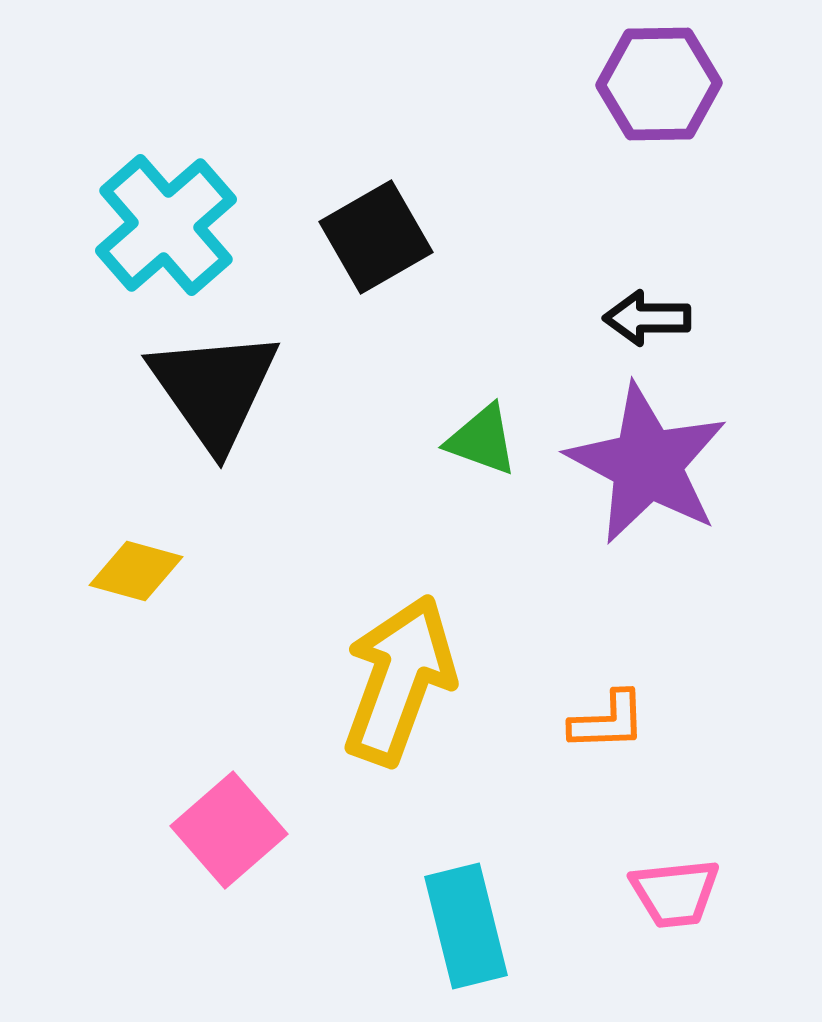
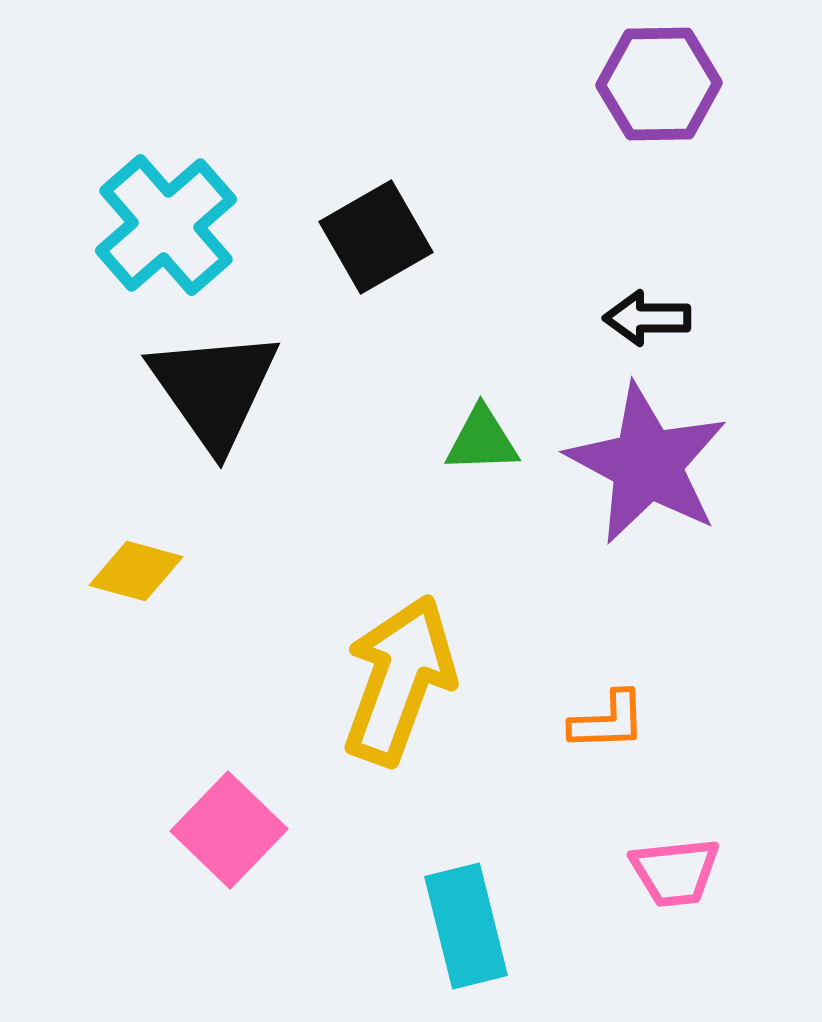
green triangle: rotated 22 degrees counterclockwise
pink square: rotated 5 degrees counterclockwise
pink trapezoid: moved 21 px up
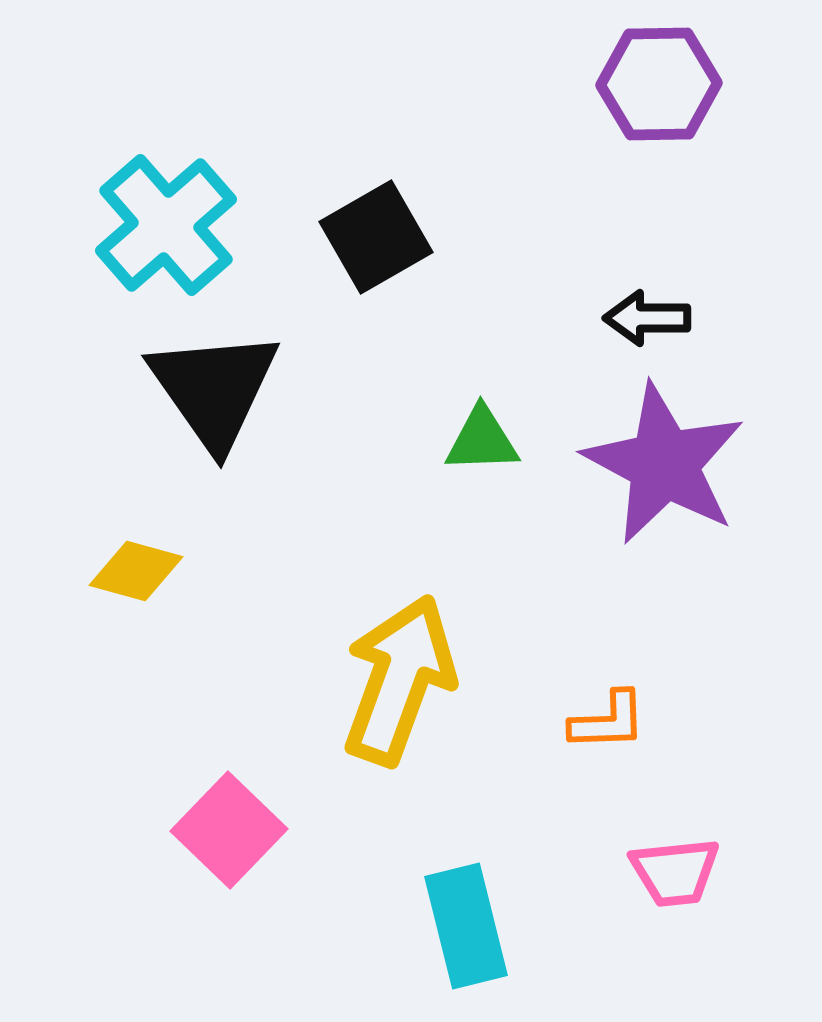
purple star: moved 17 px right
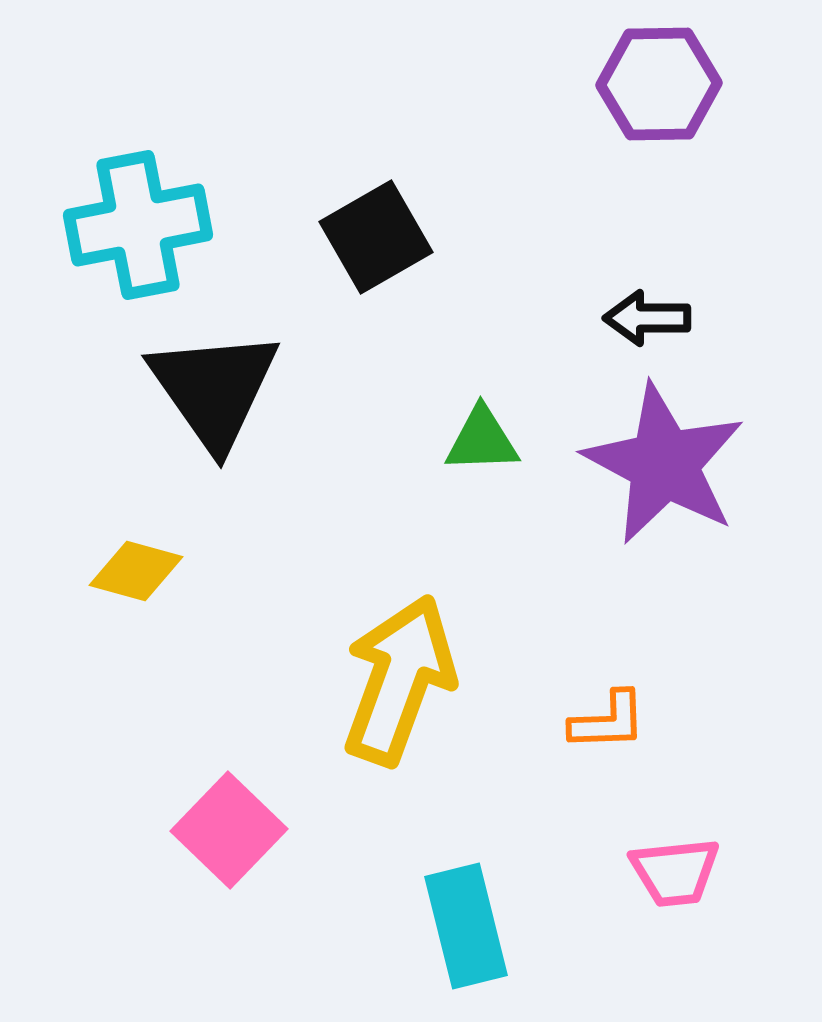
cyan cross: moved 28 px left; rotated 30 degrees clockwise
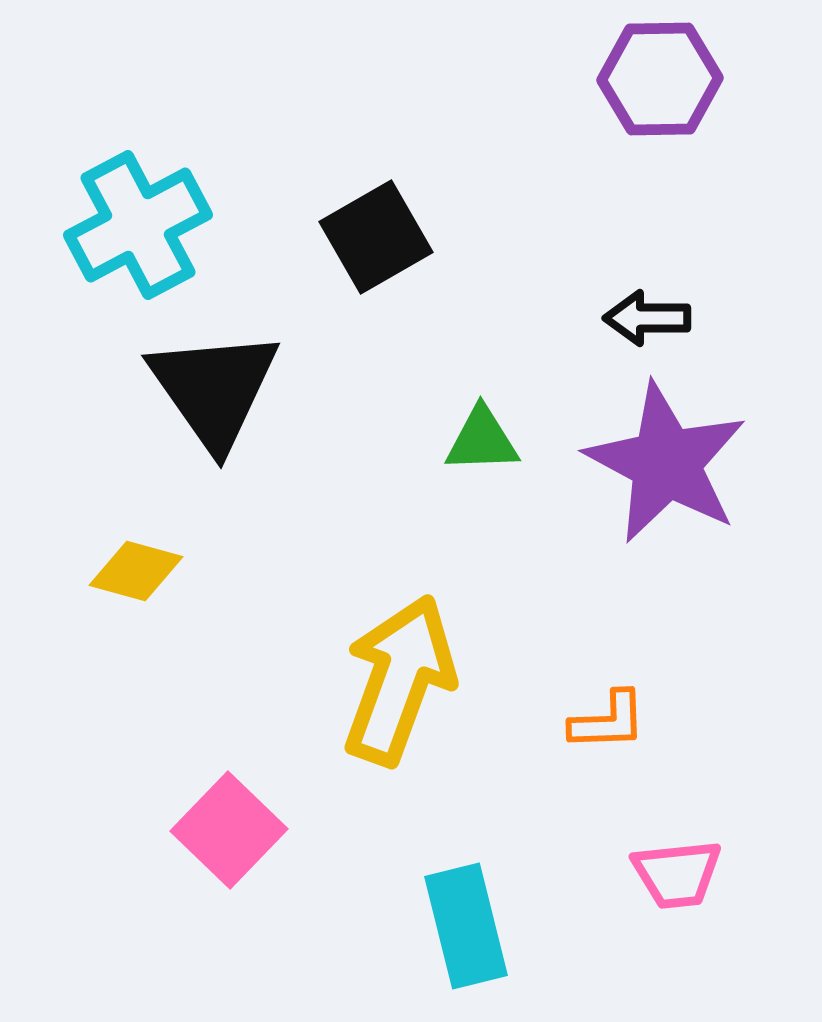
purple hexagon: moved 1 px right, 5 px up
cyan cross: rotated 17 degrees counterclockwise
purple star: moved 2 px right, 1 px up
pink trapezoid: moved 2 px right, 2 px down
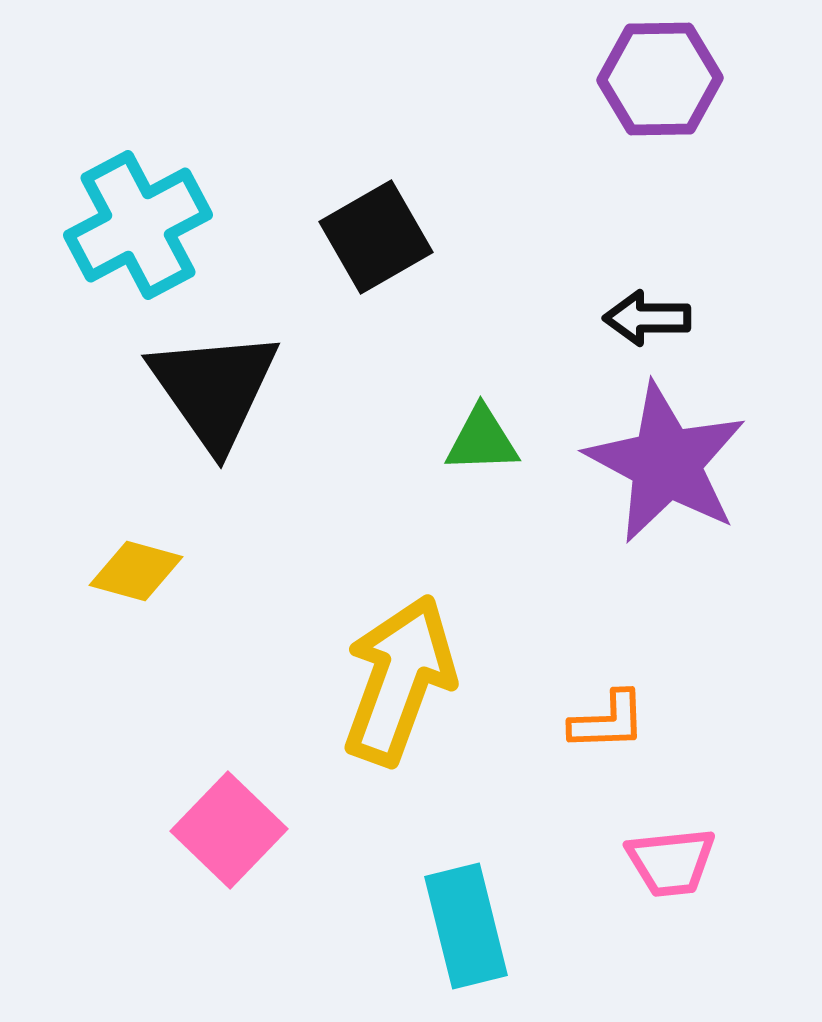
pink trapezoid: moved 6 px left, 12 px up
